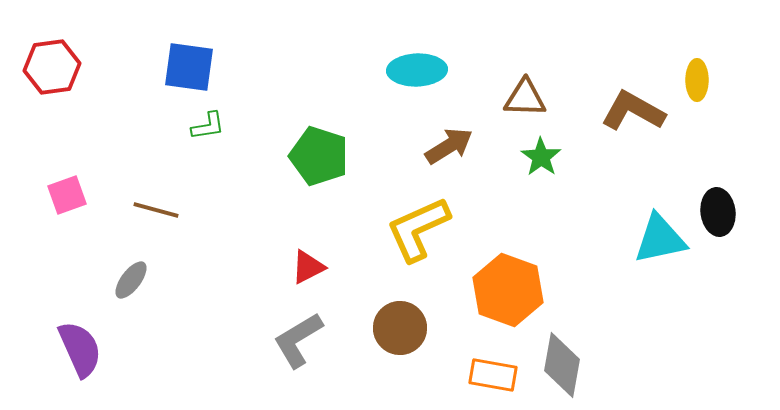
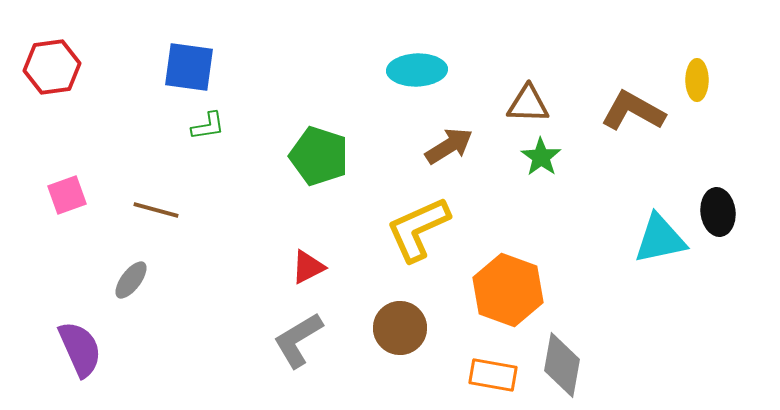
brown triangle: moved 3 px right, 6 px down
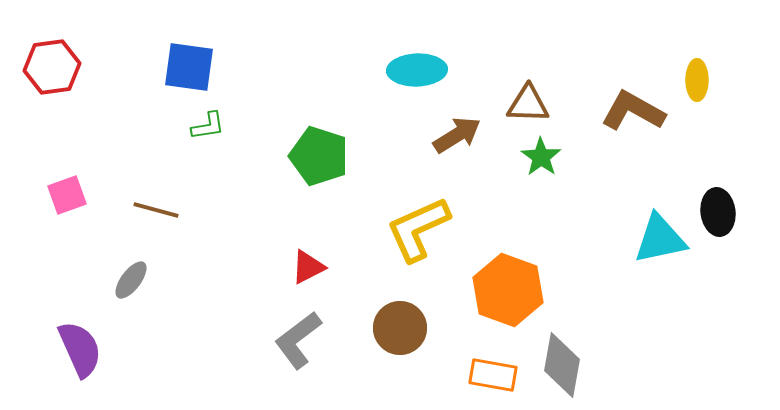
brown arrow: moved 8 px right, 11 px up
gray L-shape: rotated 6 degrees counterclockwise
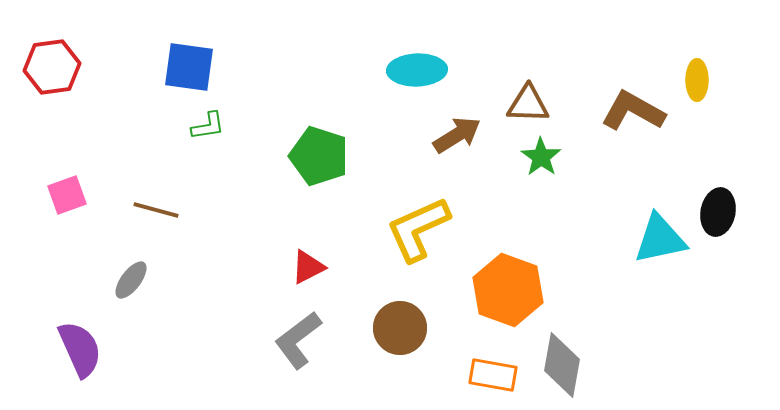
black ellipse: rotated 18 degrees clockwise
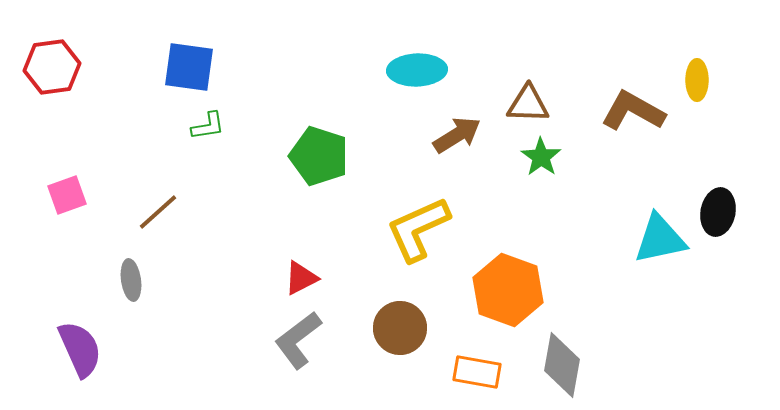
brown line: moved 2 px right, 2 px down; rotated 57 degrees counterclockwise
red triangle: moved 7 px left, 11 px down
gray ellipse: rotated 45 degrees counterclockwise
orange rectangle: moved 16 px left, 3 px up
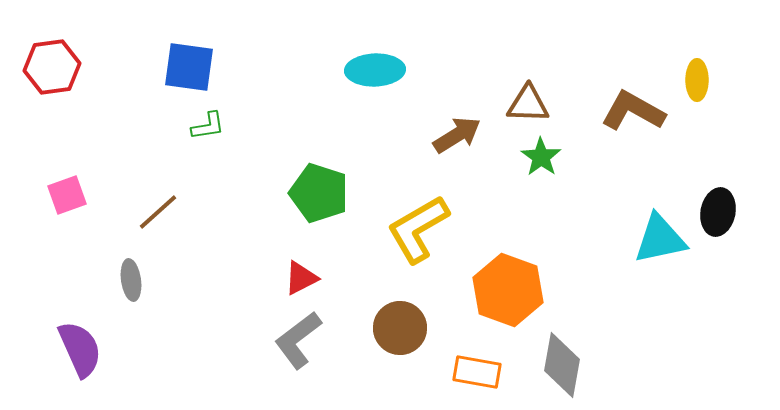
cyan ellipse: moved 42 px left
green pentagon: moved 37 px down
yellow L-shape: rotated 6 degrees counterclockwise
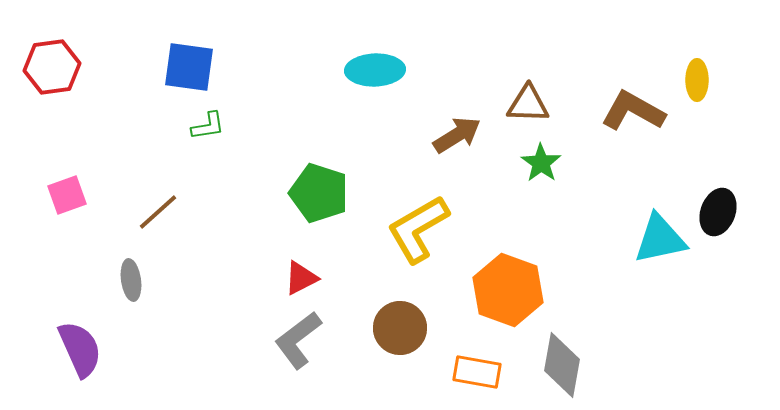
green star: moved 6 px down
black ellipse: rotated 9 degrees clockwise
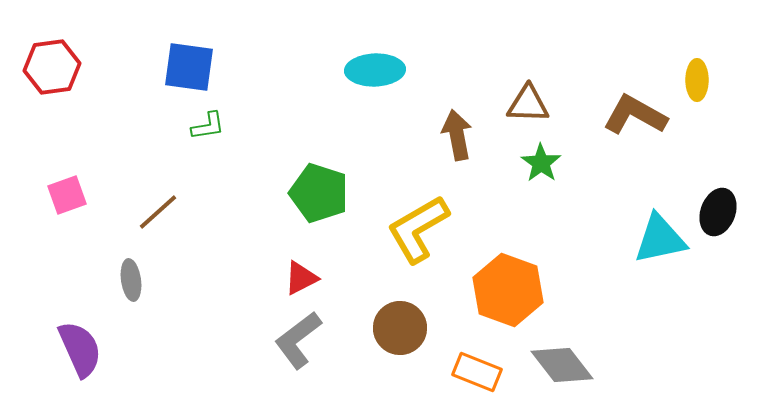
brown L-shape: moved 2 px right, 4 px down
brown arrow: rotated 69 degrees counterclockwise
gray diamond: rotated 48 degrees counterclockwise
orange rectangle: rotated 12 degrees clockwise
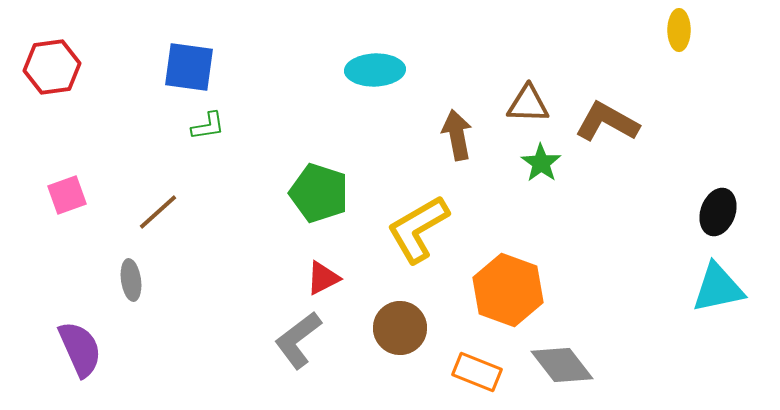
yellow ellipse: moved 18 px left, 50 px up
brown L-shape: moved 28 px left, 7 px down
cyan triangle: moved 58 px right, 49 px down
red triangle: moved 22 px right
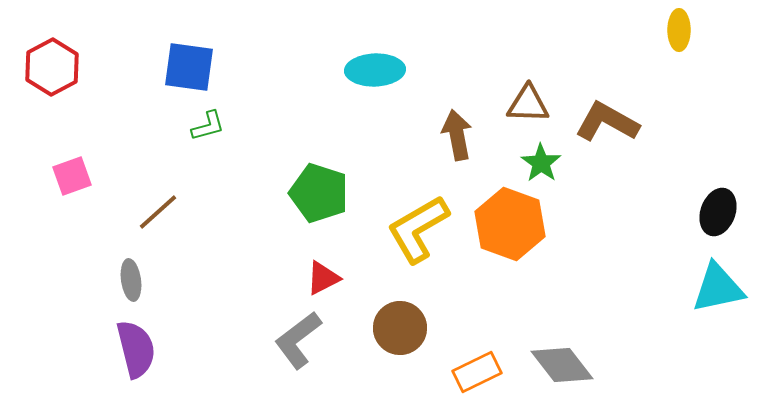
red hexagon: rotated 20 degrees counterclockwise
green L-shape: rotated 6 degrees counterclockwise
pink square: moved 5 px right, 19 px up
orange hexagon: moved 2 px right, 66 px up
purple semicircle: moved 56 px right; rotated 10 degrees clockwise
orange rectangle: rotated 48 degrees counterclockwise
